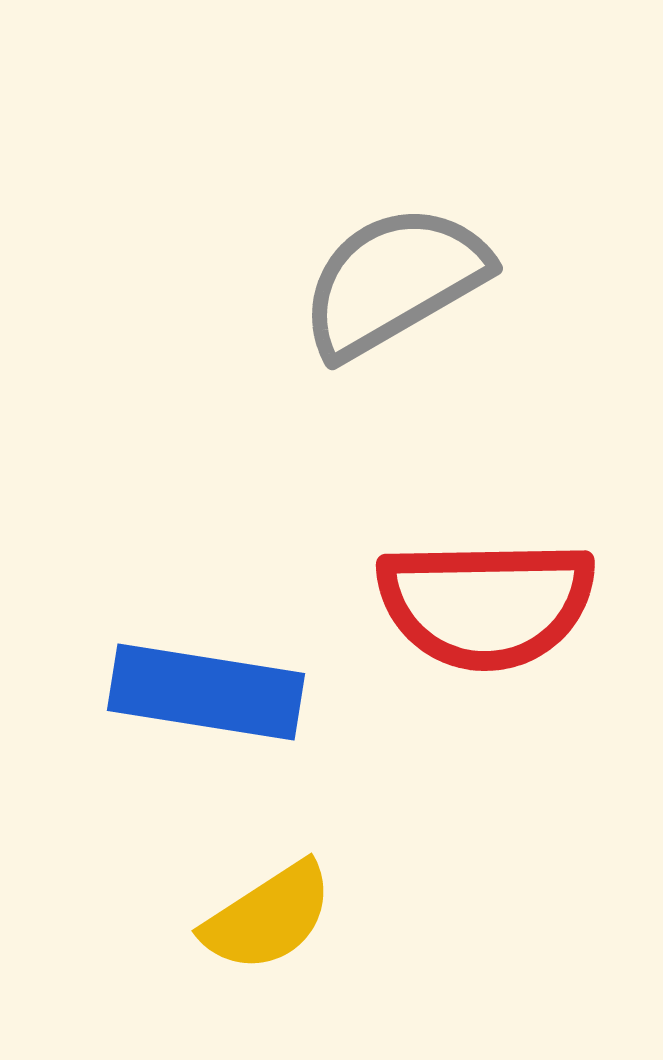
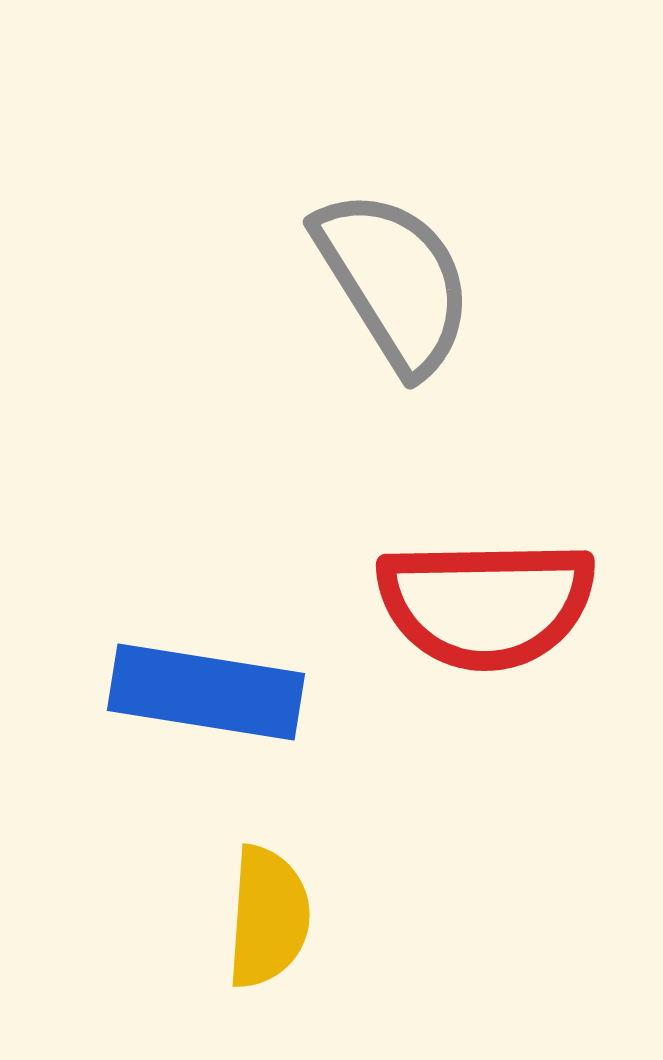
gray semicircle: rotated 88 degrees clockwise
yellow semicircle: rotated 53 degrees counterclockwise
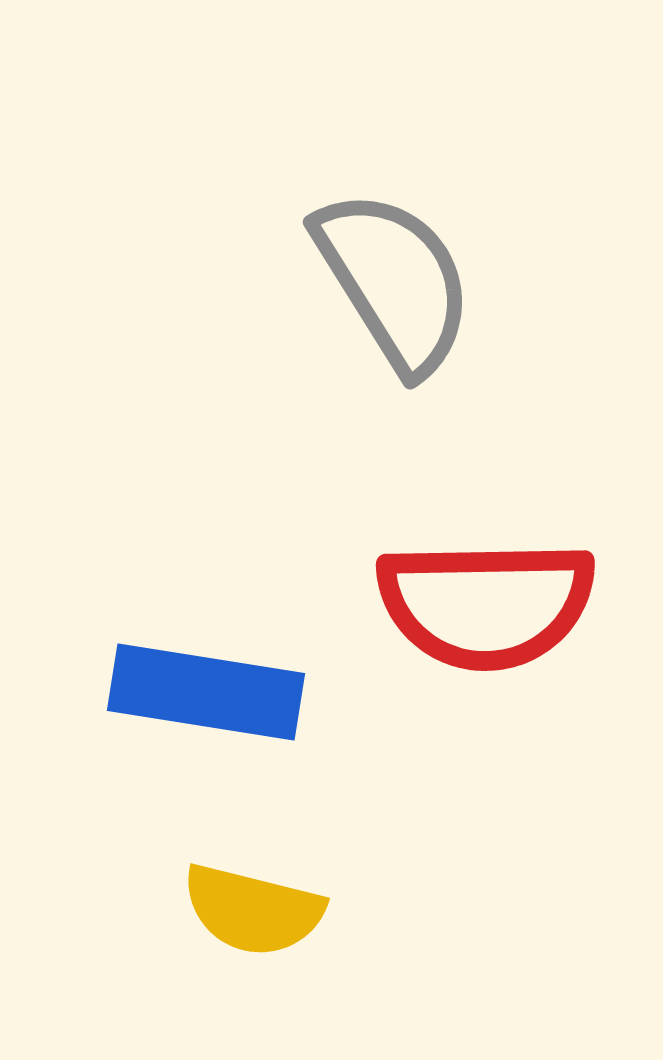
yellow semicircle: moved 15 px left, 7 px up; rotated 100 degrees clockwise
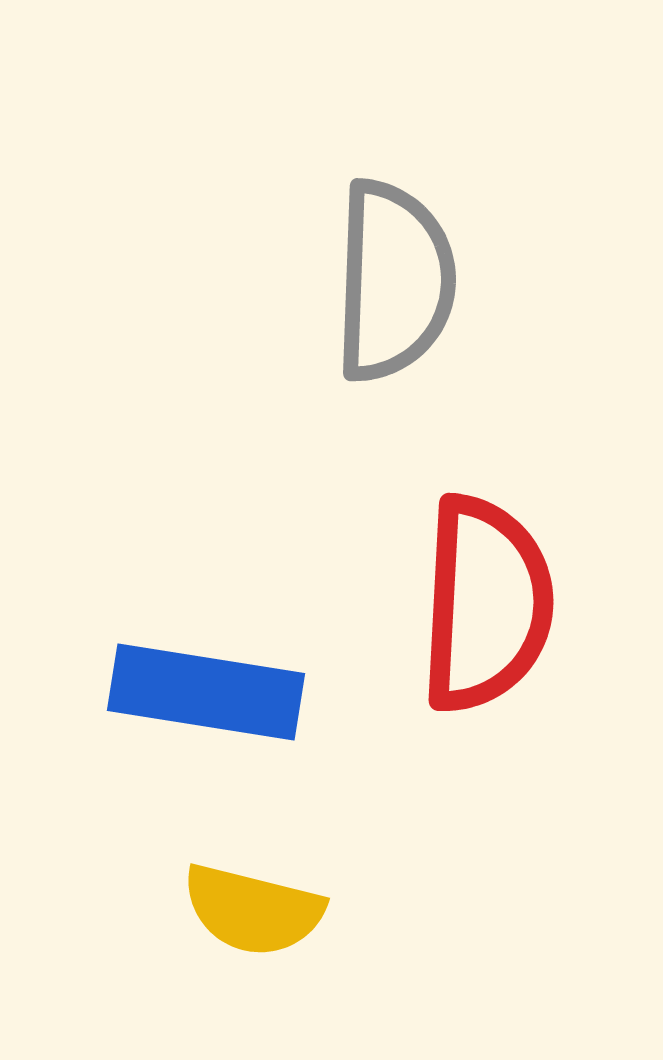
gray semicircle: rotated 34 degrees clockwise
red semicircle: rotated 86 degrees counterclockwise
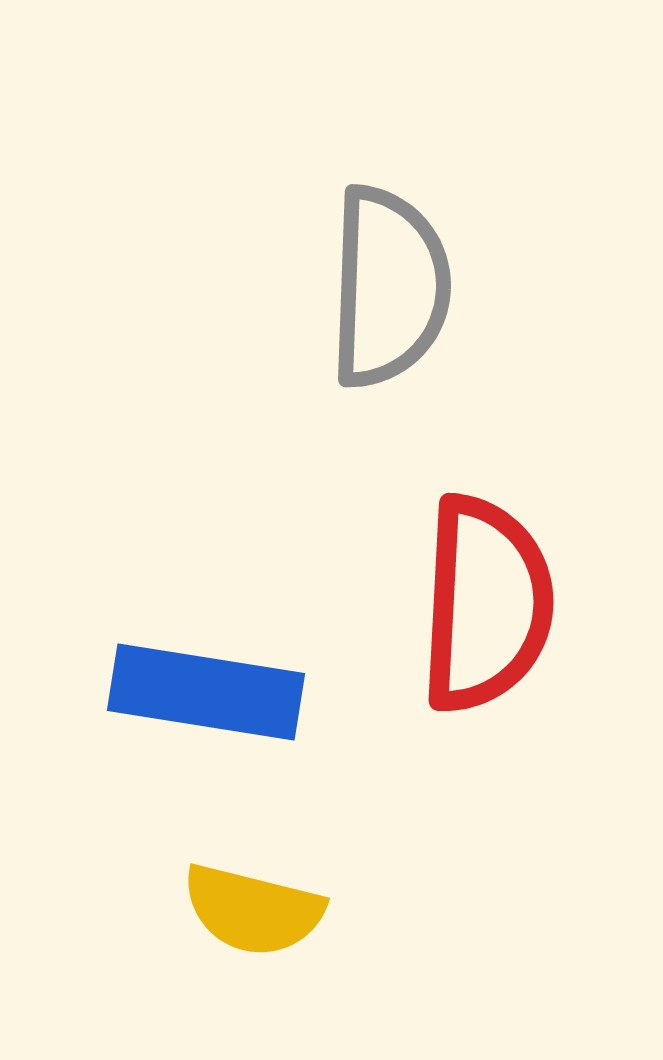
gray semicircle: moved 5 px left, 6 px down
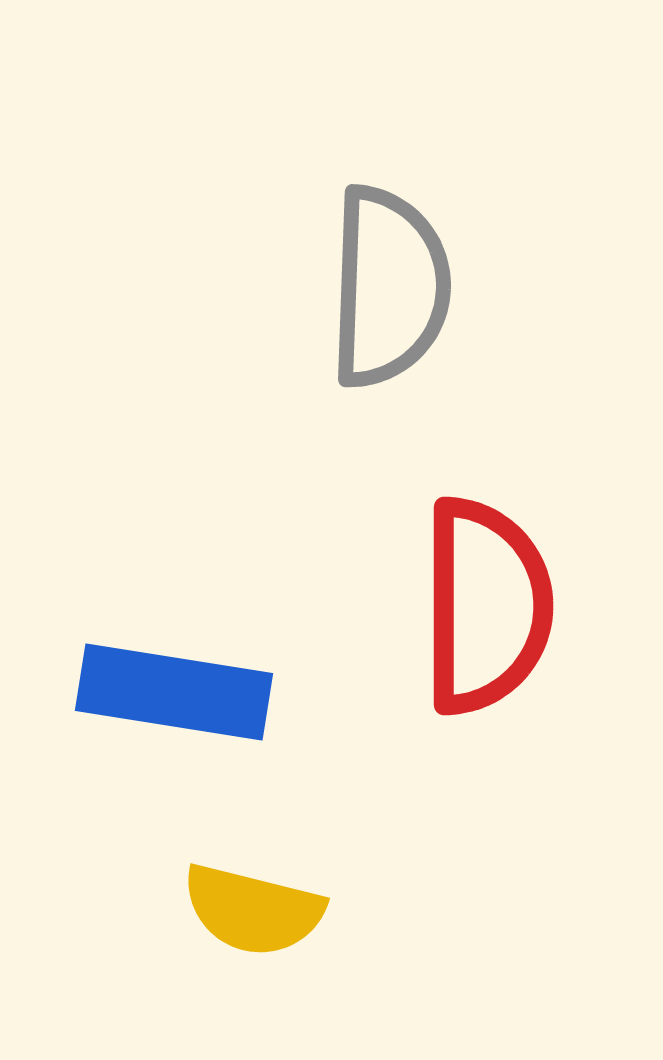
red semicircle: moved 2 px down; rotated 3 degrees counterclockwise
blue rectangle: moved 32 px left
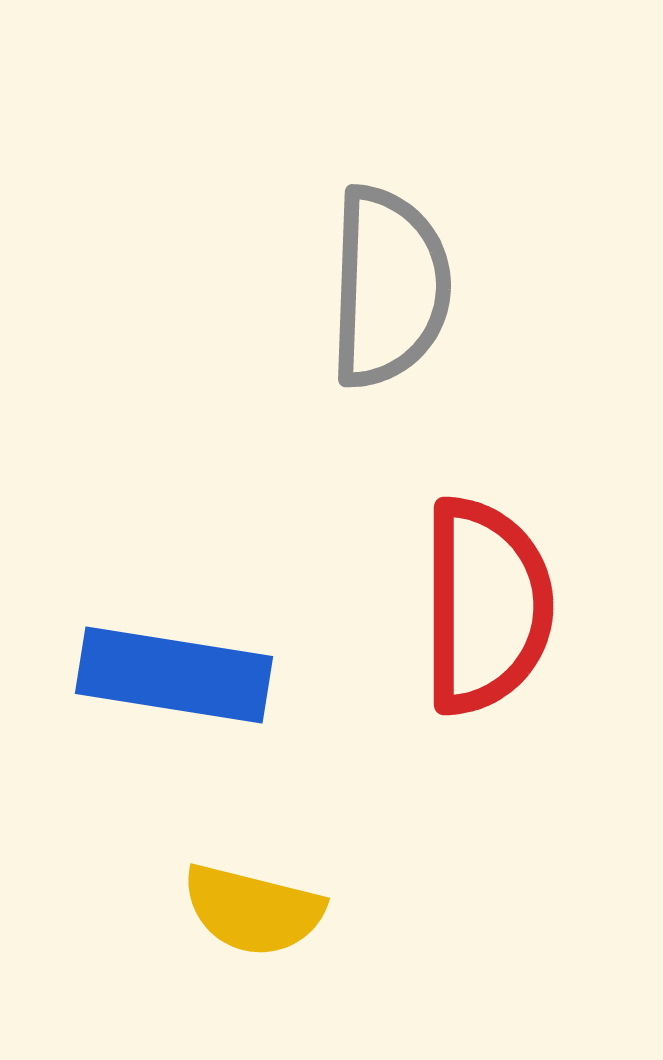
blue rectangle: moved 17 px up
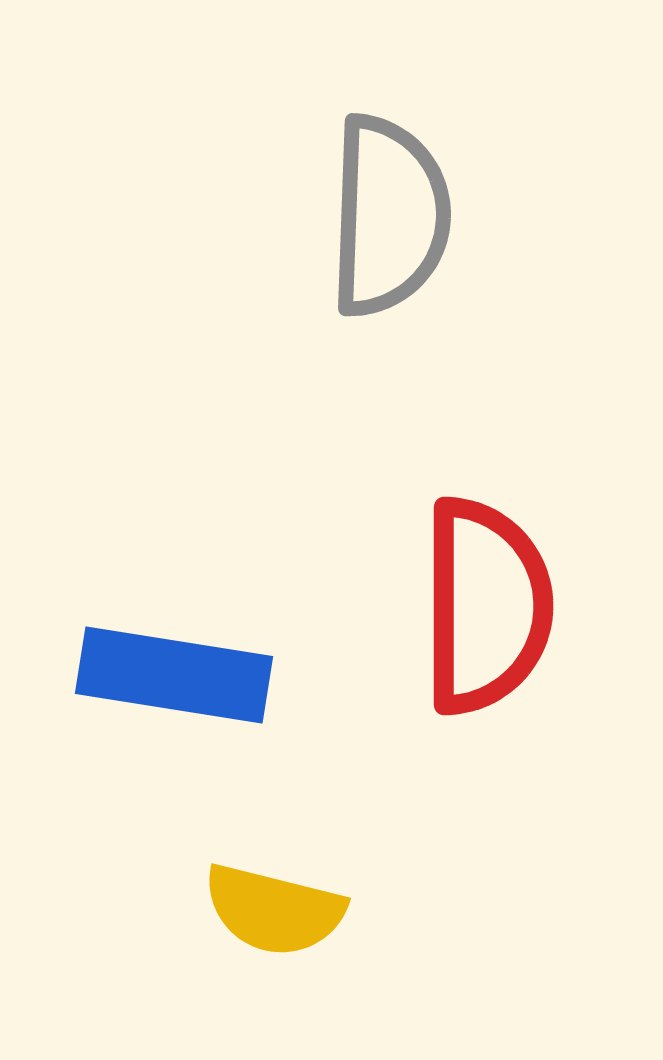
gray semicircle: moved 71 px up
yellow semicircle: moved 21 px right
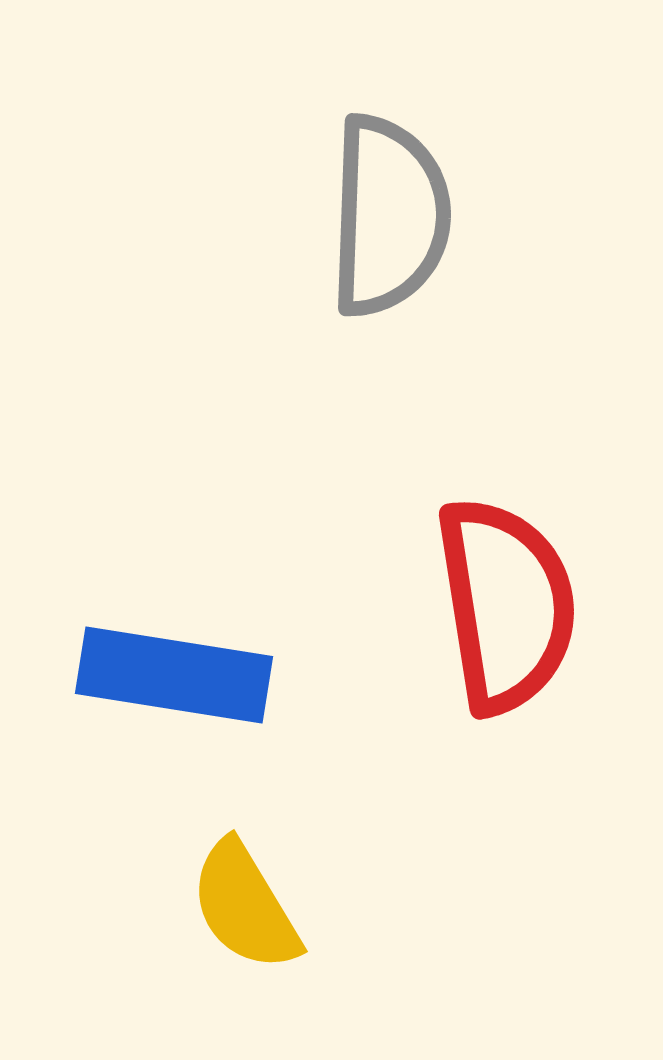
red semicircle: moved 20 px right, 1 px up; rotated 9 degrees counterclockwise
yellow semicircle: moved 29 px left, 4 px up; rotated 45 degrees clockwise
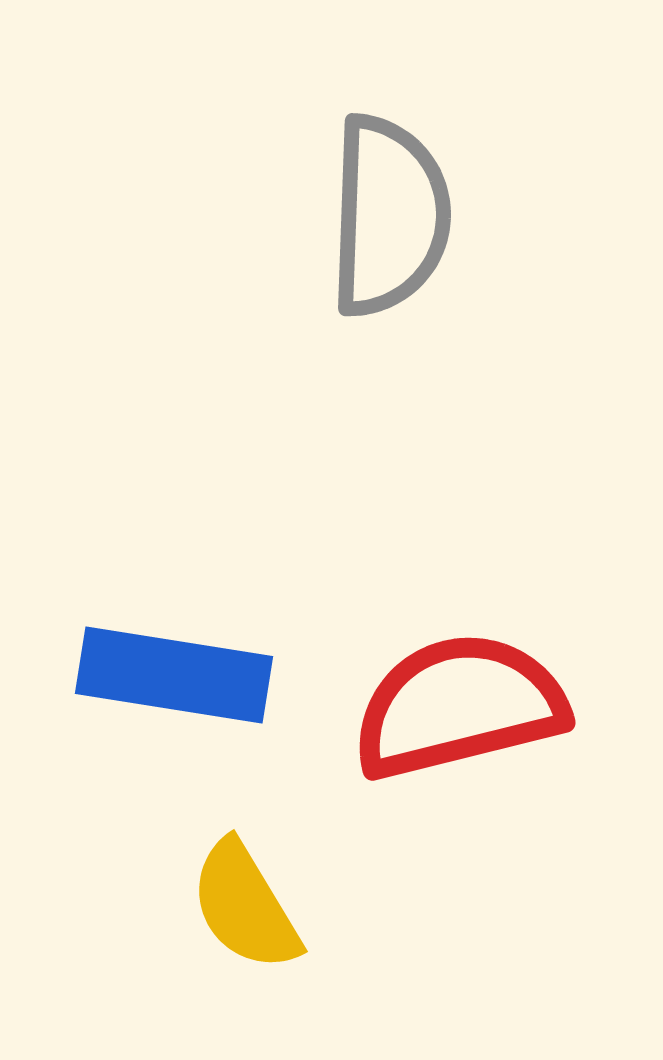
red semicircle: moved 47 px left, 101 px down; rotated 95 degrees counterclockwise
